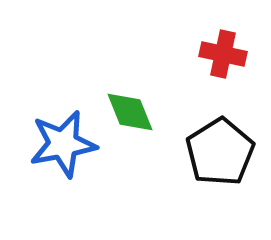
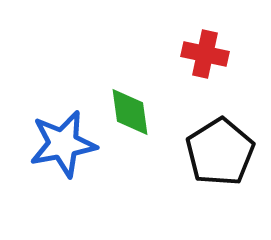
red cross: moved 18 px left
green diamond: rotated 14 degrees clockwise
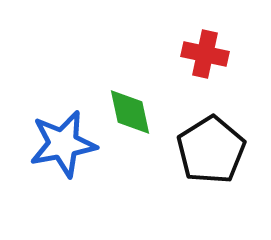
green diamond: rotated 4 degrees counterclockwise
black pentagon: moved 9 px left, 2 px up
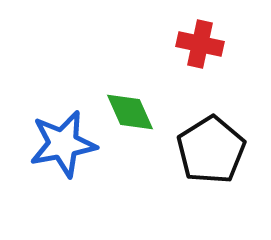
red cross: moved 5 px left, 10 px up
green diamond: rotated 12 degrees counterclockwise
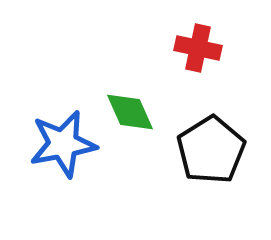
red cross: moved 2 px left, 4 px down
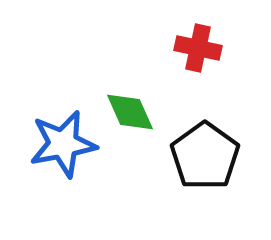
black pentagon: moved 6 px left, 6 px down; rotated 4 degrees counterclockwise
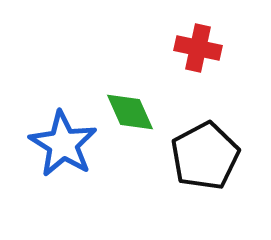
blue star: rotated 30 degrees counterclockwise
black pentagon: rotated 8 degrees clockwise
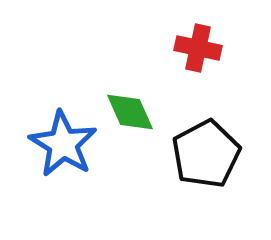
black pentagon: moved 1 px right, 2 px up
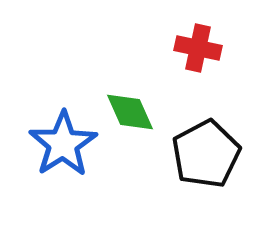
blue star: rotated 8 degrees clockwise
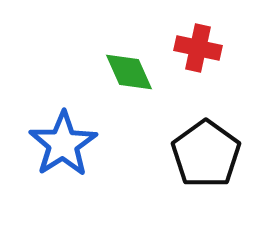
green diamond: moved 1 px left, 40 px up
black pentagon: rotated 8 degrees counterclockwise
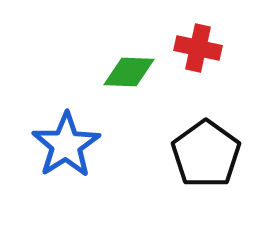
green diamond: rotated 64 degrees counterclockwise
blue star: moved 3 px right, 1 px down
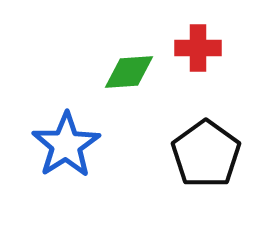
red cross: rotated 12 degrees counterclockwise
green diamond: rotated 6 degrees counterclockwise
